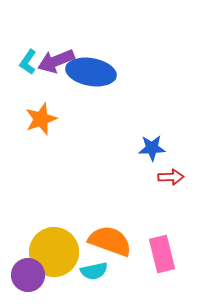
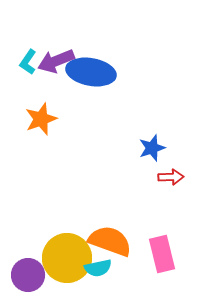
blue star: rotated 16 degrees counterclockwise
yellow circle: moved 13 px right, 6 px down
cyan semicircle: moved 4 px right, 3 px up
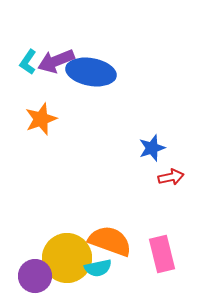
red arrow: rotated 10 degrees counterclockwise
purple circle: moved 7 px right, 1 px down
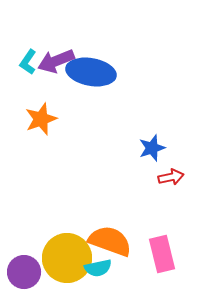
purple circle: moved 11 px left, 4 px up
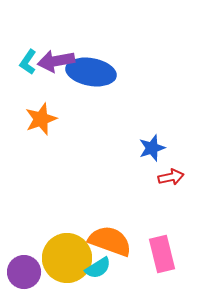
purple arrow: rotated 12 degrees clockwise
cyan semicircle: rotated 20 degrees counterclockwise
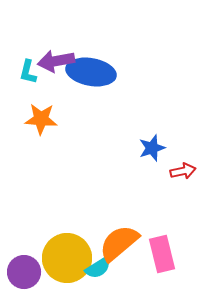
cyan L-shape: moved 10 px down; rotated 20 degrees counterclockwise
orange star: rotated 24 degrees clockwise
red arrow: moved 12 px right, 6 px up
orange semicircle: moved 9 px right, 2 px down; rotated 60 degrees counterclockwise
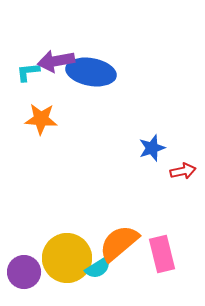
cyan L-shape: rotated 70 degrees clockwise
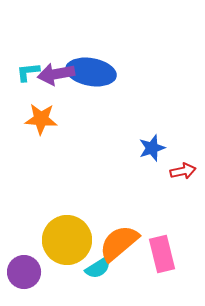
purple arrow: moved 13 px down
yellow circle: moved 18 px up
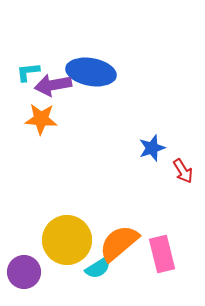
purple arrow: moved 3 px left, 11 px down
red arrow: rotated 70 degrees clockwise
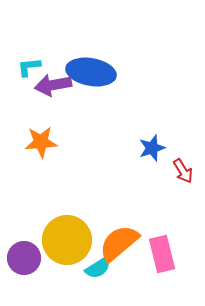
cyan L-shape: moved 1 px right, 5 px up
orange star: moved 23 px down; rotated 8 degrees counterclockwise
purple circle: moved 14 px up
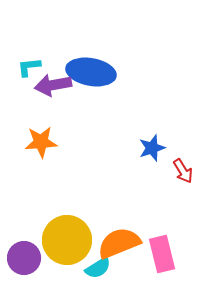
orange semicircle: rotated 18 degrees clockwise
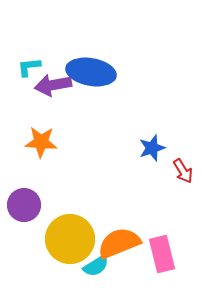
orange star: rotated 8 degrees clockwise
yellow circle: moved 3 px right, 1 px up
purple circle: moved 53 px up
cyan semicircle: moved 2 px left, 2 px up
